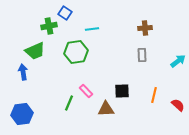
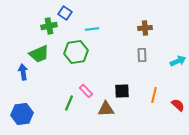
green trapezoid: moved 4 px right, 3 px down
cyan arrow: rotated 14 degrees clockwise
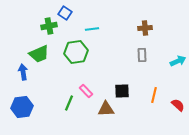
blue hexagon: moved 7 px up
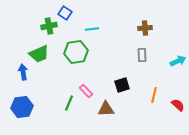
black square: moved 6 px up; rotated 14 degrees counterclockwise
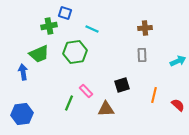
blue square: rotated 16 degrees counterclockwise
cyan line: rotated 32 degrees clockwise
green hexagon: moved 1 px left
blue hexagon: moved 7 px down
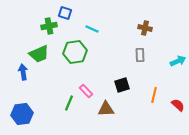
brown cross: rotated 16 degrees clockwise
gray rectangle: moved 2 px left
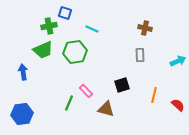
green trapezoid: moved 4 px right, 4 px up
brown triangle: rotated 18 degrees clockwise
